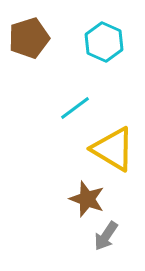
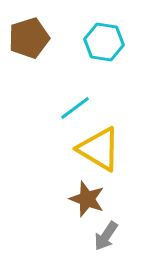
cyan hexagon: rotated 15 degrees counterclockwise
yellow triangle: moved 14 px left
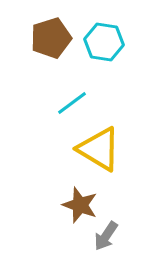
brown pentagon: moved 22 px right
cyan line: moved 3 px left, 5 px up
brown star: moved 7 px left, 6 px down
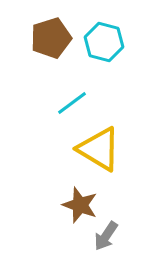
cyan hexagon: rotated 6 degrees clockwise
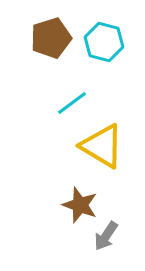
yellow triangle: moved 3 px right, 3 px up
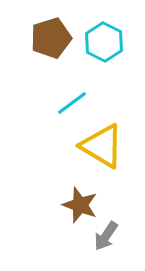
cyan hexagon: rotated 12 degrees clockwise
